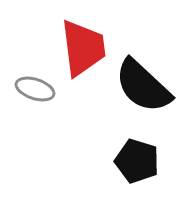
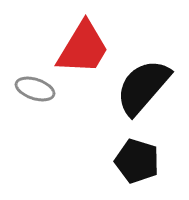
red trapezoid: rotated 38 degrees clockwise
black semicircle: moved 1 px down; rotated 88 degrees clockwise
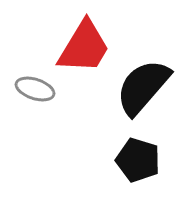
red trapezoid: moved 1 px right, 1 px up
black pentagon: moved 1 px right, 1 px up
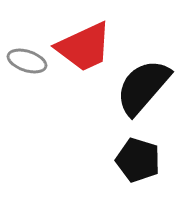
red trapezoid: rotated 34 degrees clockwise
gray ellipse: moved 8 px left, 28 px up
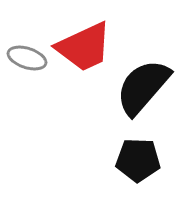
gray ellipse: moved 3 px up
black pentagon: rotated 15 degrees counterclockwise
